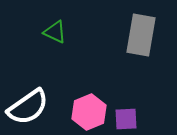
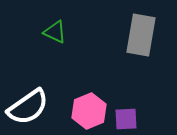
pink hexagon: moved 1 px up
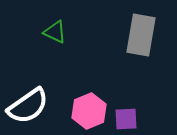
white semicircle: moved 1 px up
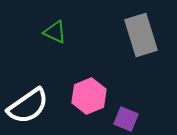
gray rectangle: rotated 27 degrees counterclockwise
pink hexagon: moved 15 px up
purple square: rotated 25 degrees clockwise
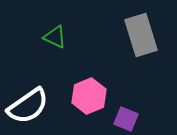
green triangle: moved 5 px down
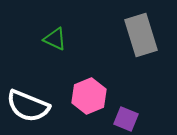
green triangle: moved 2 px down
white semicircle: rotated 57 degrees clockwise
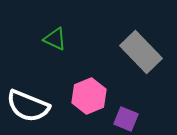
gray rectangle: moved 17 px down; rotated 27 degrees counterclockwise
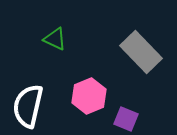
white semicircle: rotated 81 degrees clockwise
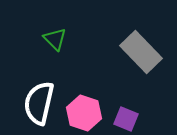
green triangle: rotated 20 degrees clockwise
pink hexagon: moved 5 px left, 17 px down; rotated 20 degrees counterclockwise
white semicircle: moved 11 px right, 3 px up
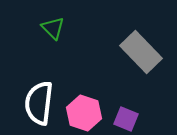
green triangle: moved 2 px left, 11 px up
white semicircle: rotated 6 degrees counterclockwise
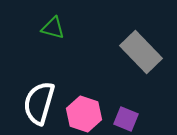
green triangle: rotated 30 degrees counterclockwise
white semicircle: rotated 9 degrees clockwise
pink hexagon: moved 1 px down
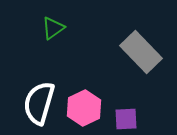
green triangle: rotated 50 degrees counterclockwise
pink hexagon: moved 6 px up; rotated 16 degrees clockwise
purple square: rotated 25 degrees counterclockwise
